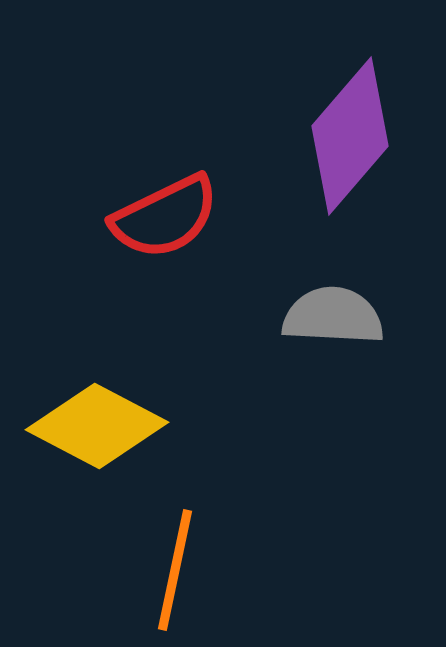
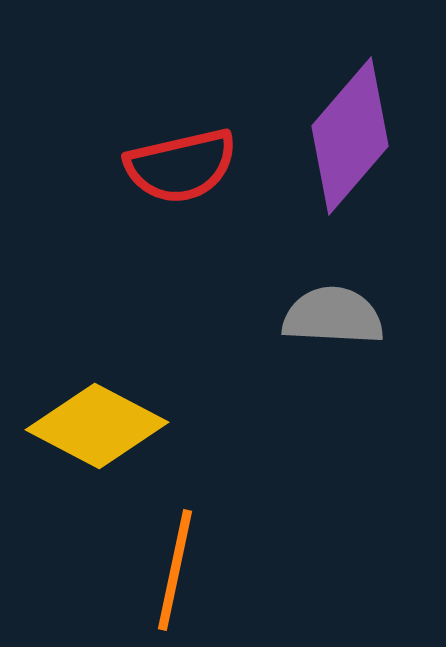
red semicircle: moved 16 px right, 51 px up; rotated 13 degrees clockwise
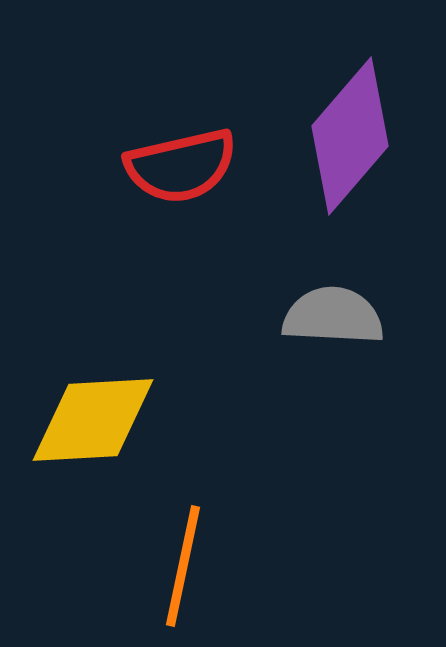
yellow diamond: moved 4 px left, 6 px up; rotated 31 degrees counterclockwise
orange line: moved 8 px right, 4 px up
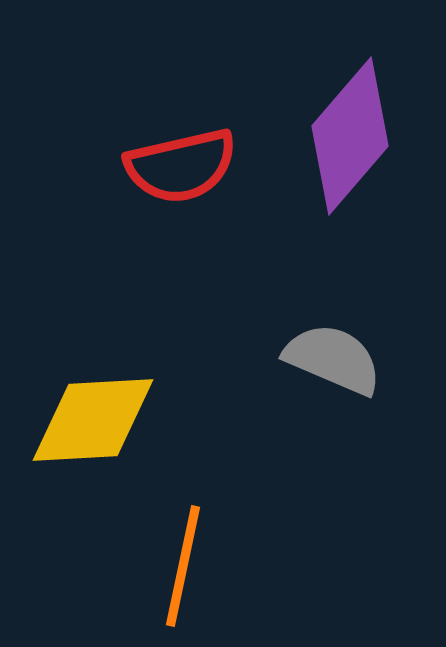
gray semicircle: moved 43 px down; rotated 20 degrees clockwise
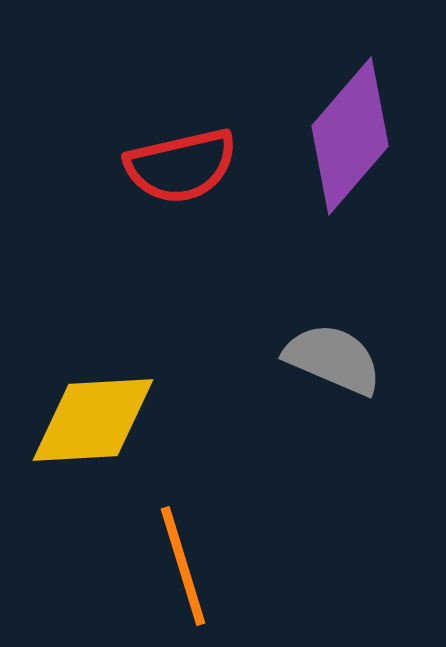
orange line: rotated 29 degrees counterclockwise
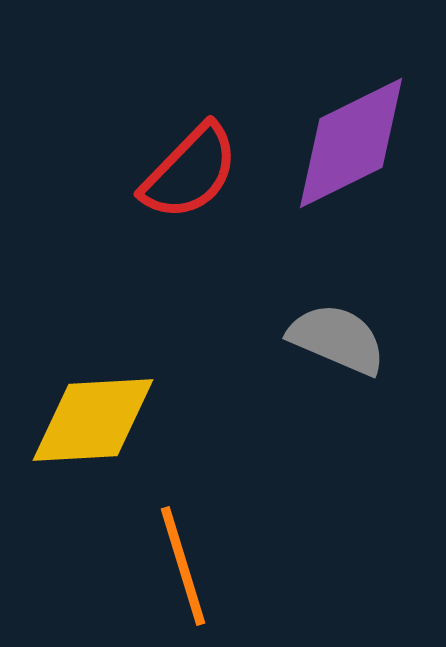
purple diamond: moved 1 px right, 7 px down; rotated 23 degrees clockwise
red semicircle: moved 9 px right, 6 px down; rotated 33 degrees counterclockwise
gray semicircle: moved 4 px right, 20 px up
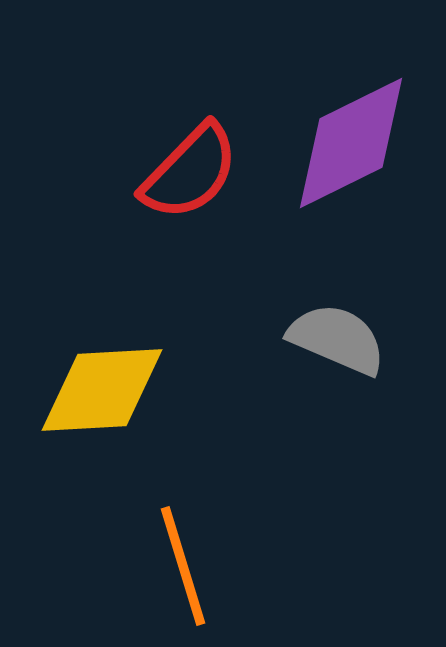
yellow diamond: moved 9 px right, 30 px up
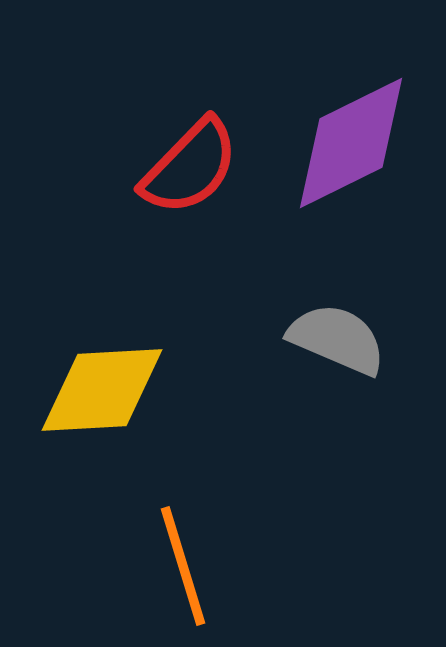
red semicircle: moved 5 px up
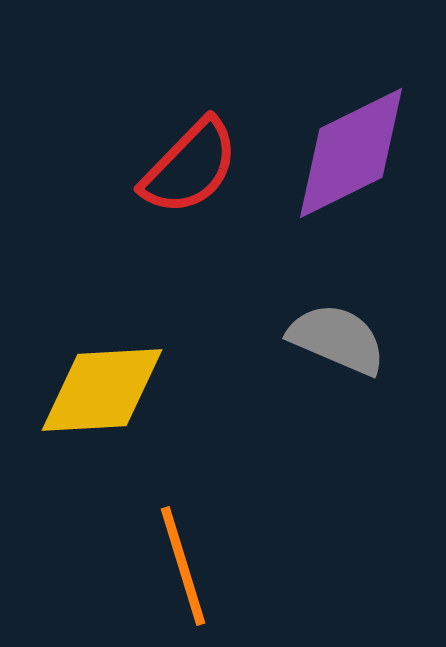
purple diamond: moved 10 px down
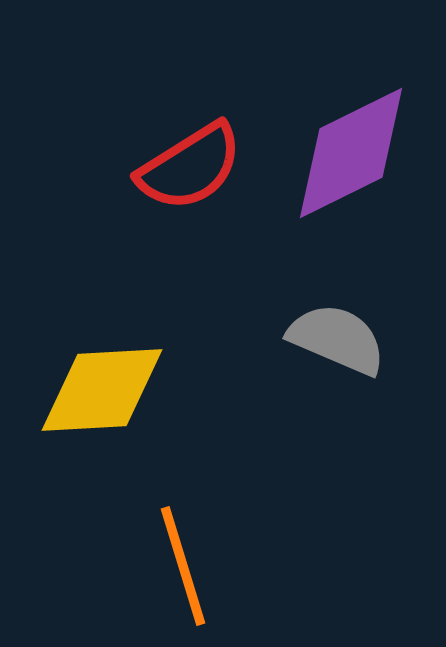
red semicircle: rotated 14 degrees clockwise
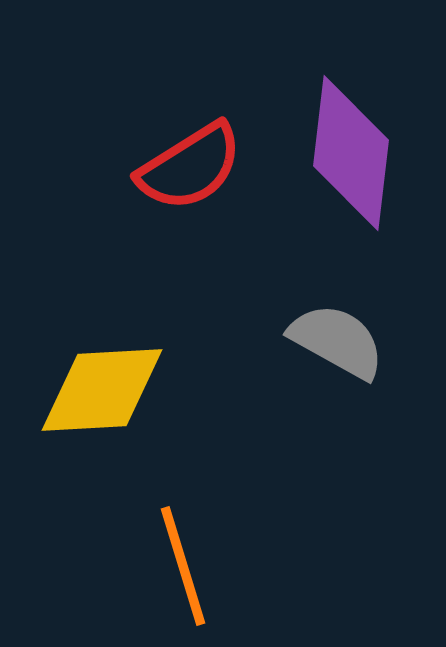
purple diamond: rotated 57 degrees counterclockwise
gray semicircle: moved 2 px down; rotated 6 degrees clockwise
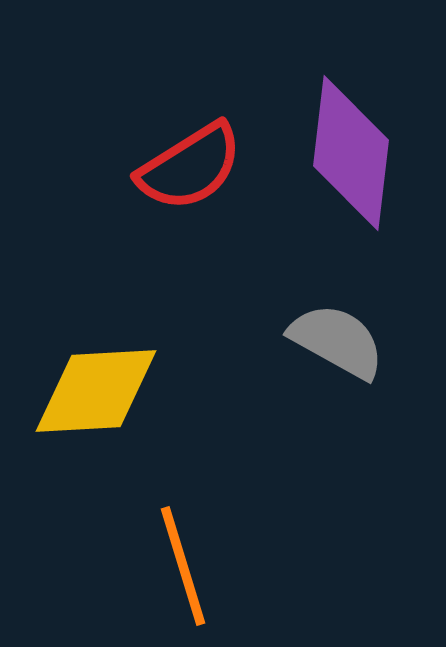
yellow diamond: moved 6 px left, 1 px down
